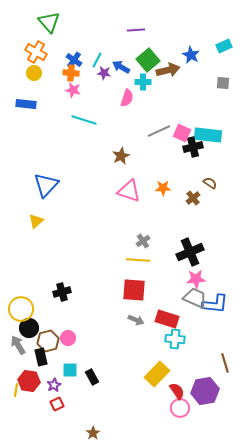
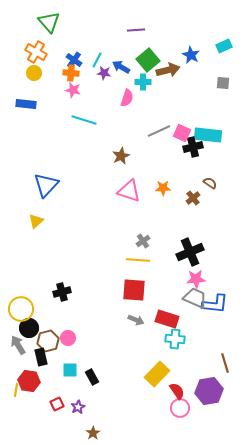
purple star at (54, 385): moved 24 px right, 22 px down
purple hexagon at (205, 391): moved 4 px right
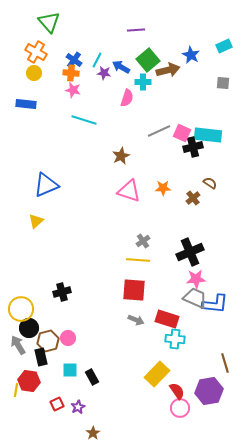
blue triangle at (46, 185): rotated 24 degrees clockwise
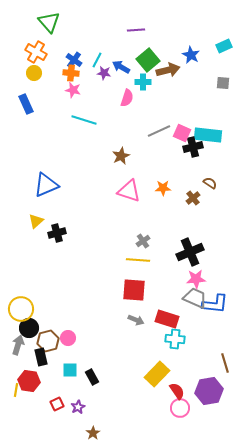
blue rectangle at (26, 104): rotated 60 degrees clockwise
black cross at (62, 292): moved 5 px left, 59 px up
gray arrow at (18, 345): rotated 48 degrees clockwise
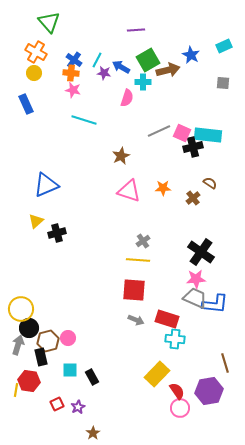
green square at (148, 60): rotated 10 degrees clockwise
black cross at (190, 252): moved 11 px right; rotated 32 degrees counterclockwise
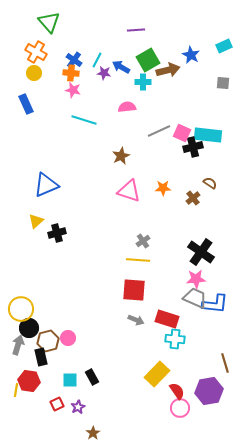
pink semicircle at (127, 98): moved 9 px down; rotated 114 degrees counterclockwise
cyan square at (70, 370): moved 10 px down
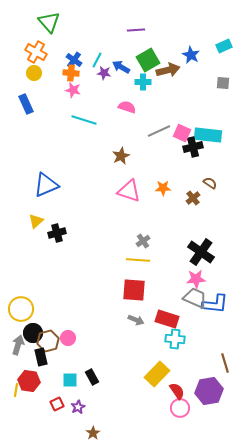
pink semicircle at (127, 107): rotated 24 degrees clockwise
black circle at (29, 328): moved 4 px right, 5 px down
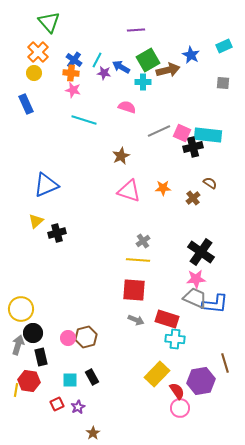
orange cross at (36, 52): moved 2 px right; rotated 15 degrees clockwise
brown hexagon at (48, 341): moved 38 px right, 4 px up
purple hexagon at (209, 391): moved 8 px left, 10 px up
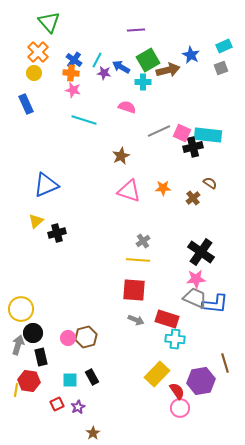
gray square at (223, 83): moved 2 px left, 15 px up; rotated 24 degrees counterclockwise
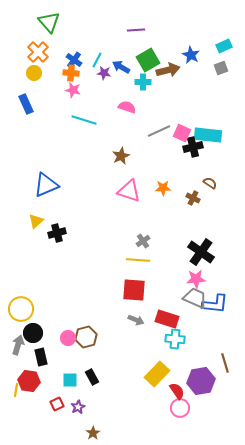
brown cross at (193, 198): rotated 24 degrees counterclockwise
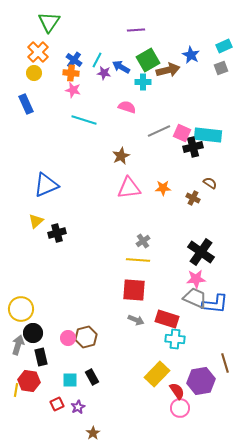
green triangle at (49, 22): rotated 15 degrees clockwise
pink triangle at (129, 191): moved 3 px up; rotated 25 degrees counterclockwise
